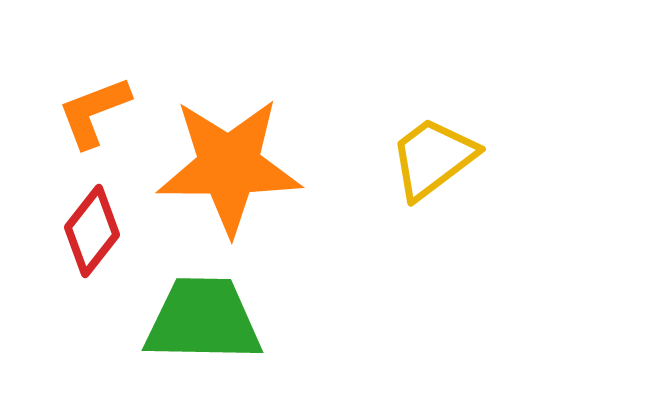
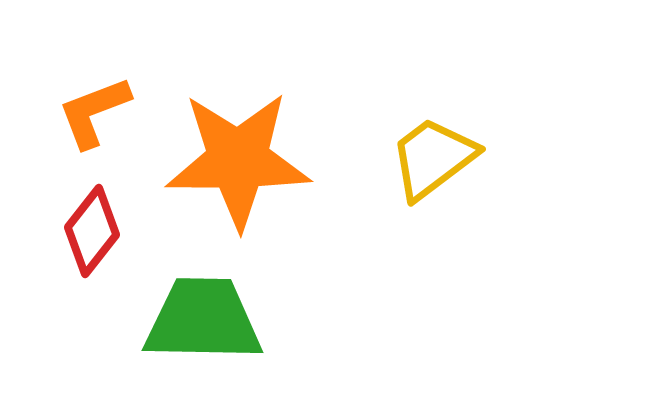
orange star: moved 9 px right, 6 px up
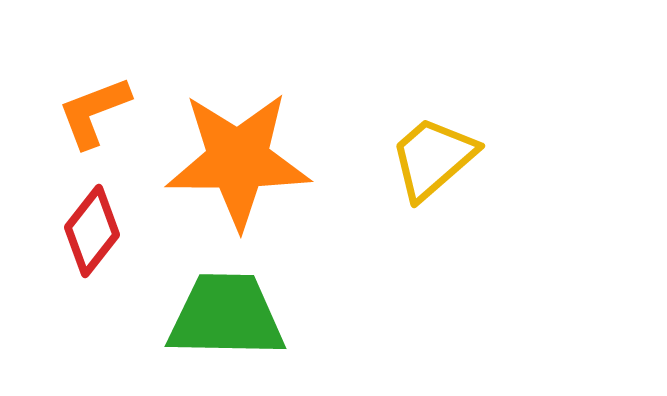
yellow trapezoid: rotated 4 degrees counterclockwise
green trapezoid: moved 23 px right, 4 px up
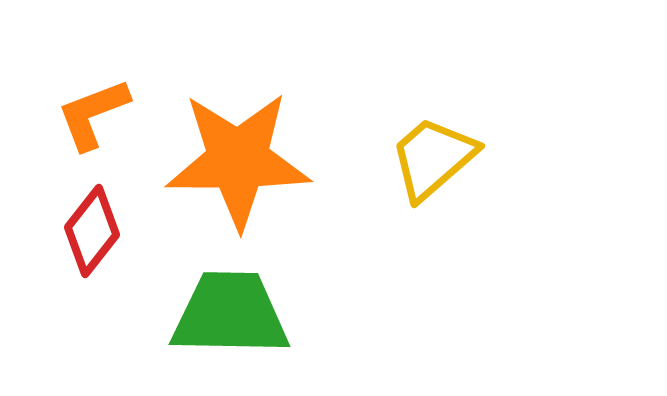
orange L-shape: moved 1 px left, 2 px down
green trapezoid: moved 4 px right, 2 px up
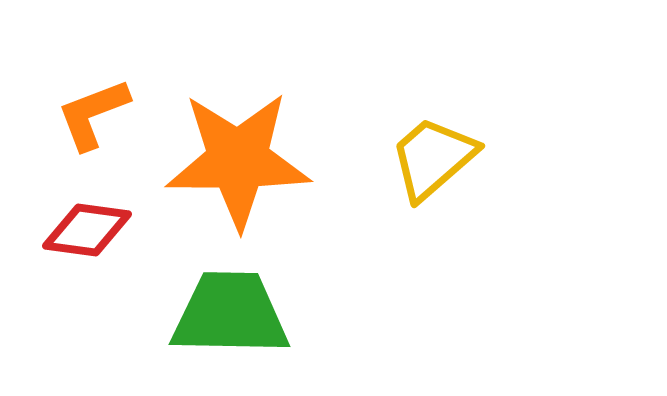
red diamond: moved 5 px left, 1 px up; rotated 60 degrees clockwise
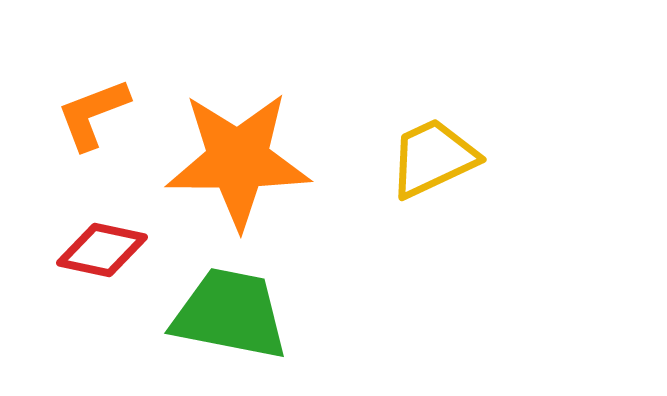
yellow trapezoid: rotated 16 degrees clockwise
red diamond: moved 15 px right, 20 px down; rotated 4 degrees clockwise
green trapezoid: rotated 10 degrees clockwise
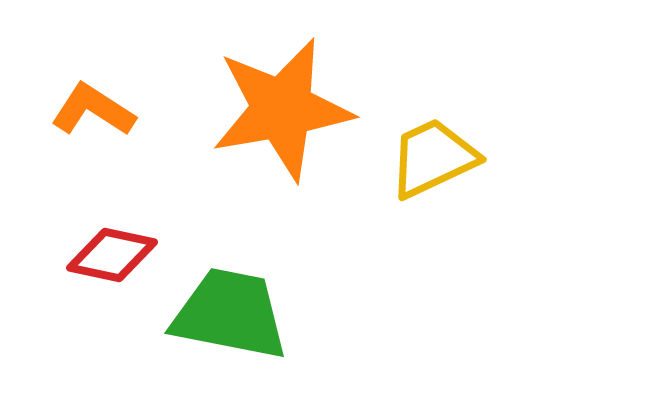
orange L-shape: moved 4 px up; rotated 54 degrees clockwise
orange star: moved 44 px right, 51 px up; rotated 10 degrees counterclockwise
red diamond: moved 10 px right, 5 px down
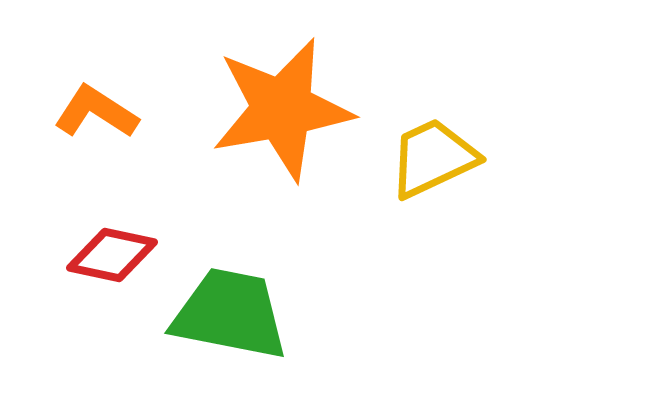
orange L-shape: moved 3 px right, 2 px down
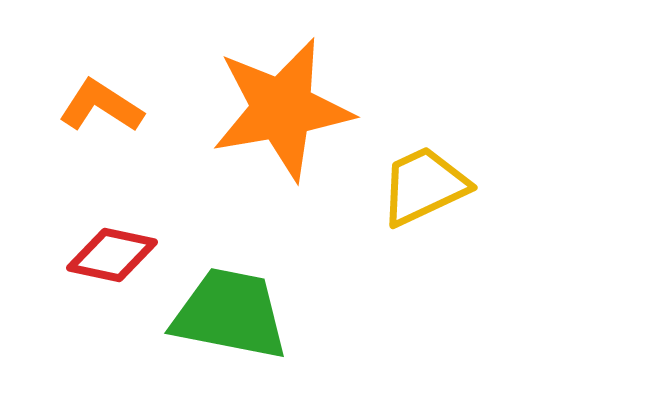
orange L-shape: moved 5 px right, 6 px up
yellow trapezoid: moved 9 px left, 28 px down
